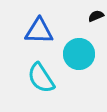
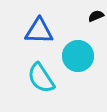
cyan circle: moved 1 px left, 2 px down
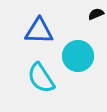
black semicircle: moved 2 px up
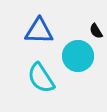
black semicircle: moved 17 px down; rotated 98 degrees counterclockwise
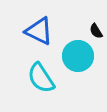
blue triangle: rotated 24 degrees clockwise
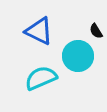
cyan semicircle: rotated 100 degrees clockwise
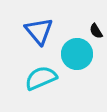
blue triangle: rotated 24 degrees clockwise
cyan circle: moved 1 px left, 2 px up
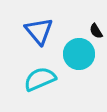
cyan circle: moved 2 px right
cyan semicircle: moved 1 px left, 1 px down
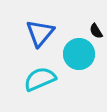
blue triangle: moved 1 px right, 2 px down; rotated 20 degrees clockwise
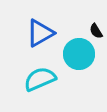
blue triangle: rotated 20 degrees clockwise
